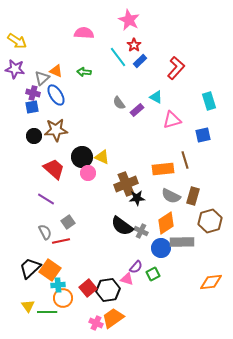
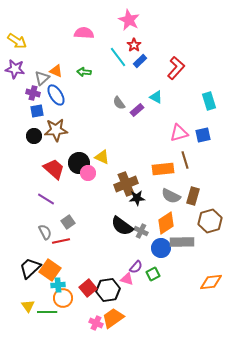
blue square at (32, 107): moved 5 px right, 4 px down
pink triangle at (172, 120): moved 7 px right, 13 px down
black circle at (82, 157): moved 3 px left, 6 px down
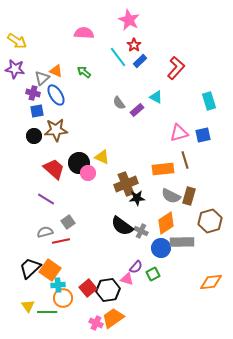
green arrow at (84, 72): rotated 32 degrees clockwise
brown rectangle at (193, 196): moved 4 px left
gray semicircle at (45, 232): rotated 77 degrees counterclockwise
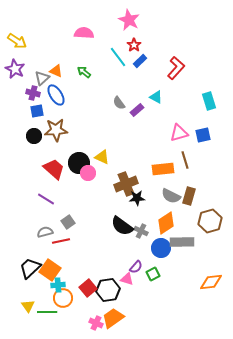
purple star at (15, 69): rotated 18 degrees clockwise
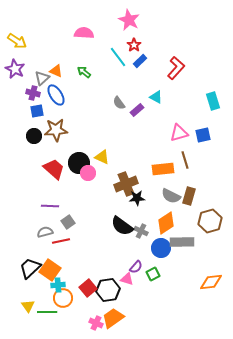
cyan rectangle at (209, 101): moved 4 px right
purple line at (46, 199): moved 4 px right, 7 px down; rotated 30 degrees counterclockwise
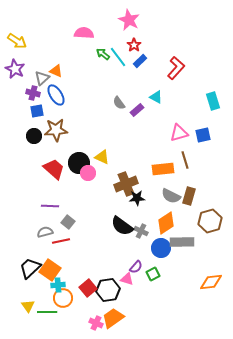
green arrow at (84, 72): moved 19 px right, 18 px up
gray square at (68, 222): rotated 16 degrees counterclockwise
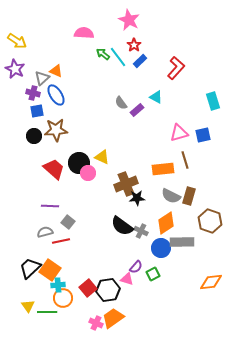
gray semicircle at (119, 103): moved 2 px right
brown hexagon at (210, 221): rotated 25 degrees counterclockwise
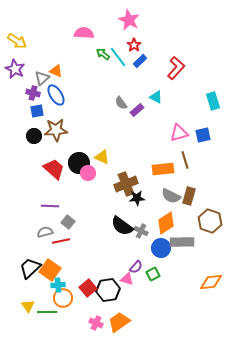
orange trapezoid at (113, 318): moved 6 px right, 4 px down
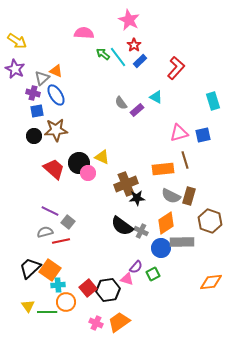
purple line at (50, 206): moved 5 px down; rotated 24 degrees clockwise
orange circle at (63, 298): moved 3 px right, 4 px down
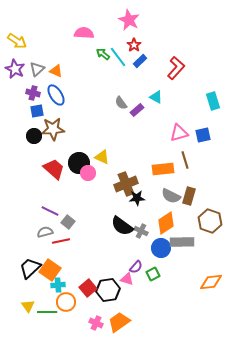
gray triangle at (42, 78): moved 5 px left, 9 px up
brown star at (56, 130): moved 3 px left, 1 px up
